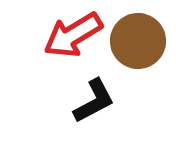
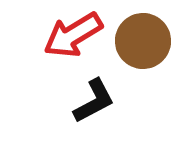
brown circle: moved 5 px right
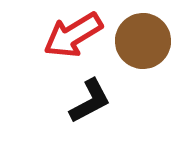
black L-shape: moved 4 px left
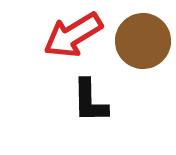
black L-shape: rotated 117 degrees clockwise
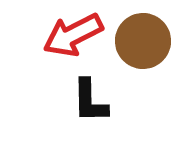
red arrow: rotated 4 degrees clockwise
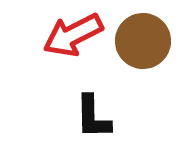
black L-shape: moved 3 px right, 16 px down
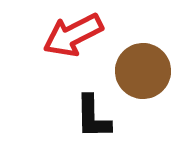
brown circle: moved 30 px down
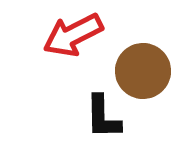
black L-shape: moved 10 px right
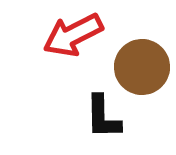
brown circle: moved 1 px left, 4 px up
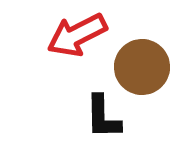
red arrow: moved 4 px right
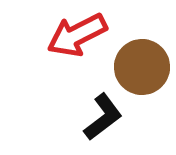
black L-shape: rotated 126 degrees counterclockwise
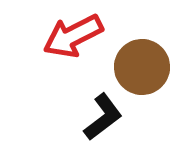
red arrow: moved 4 px left, 1 px down
